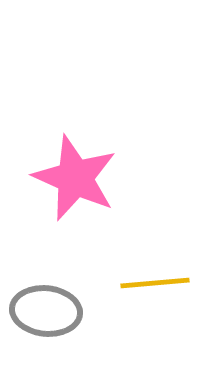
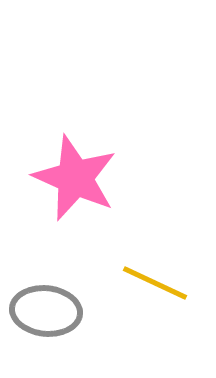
yellow line: rotated 30 degrees clockwise
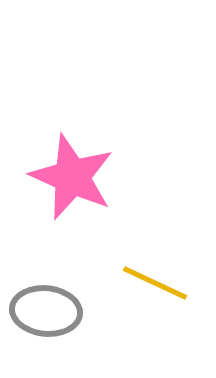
pink star: moved 3 px left, 1 px up
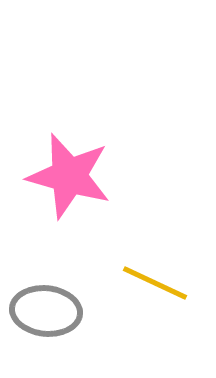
pink star: moved 3 px left, 1 px up; rotated 8 degrees counterclockwise
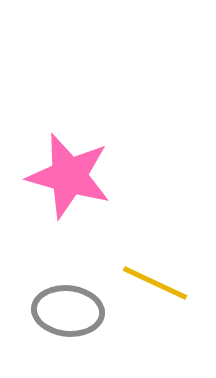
gray ellipse: moved 22 px right
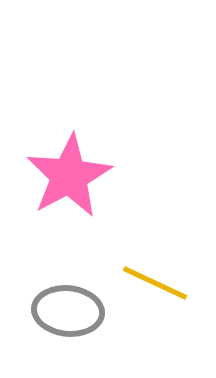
pink star: rotated 28 degrees clockwise
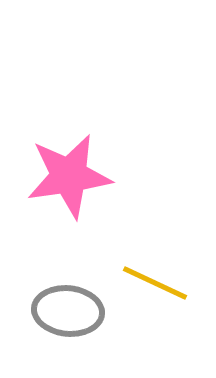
pink star: rotated 20 degrees clockwise
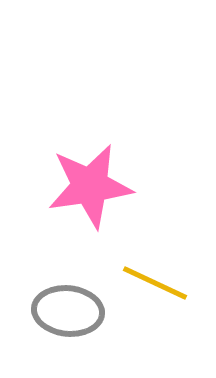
pink star: moved 21 px right, 10 px down
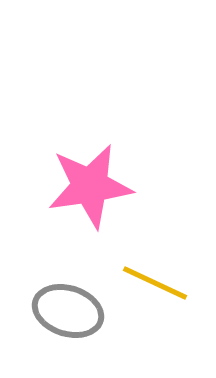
gray ellipse: rotated 12 degrees clockwise
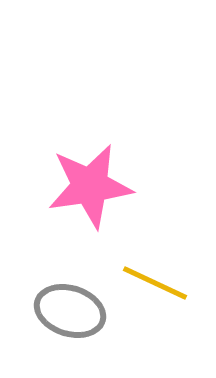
gray ellipse: moved 2 px right
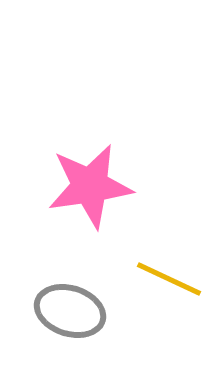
yellow line: moved 14 px right, 4 px up
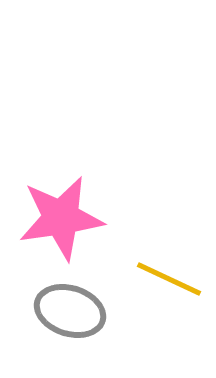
pink star: moved 29 px left, 32 px down
